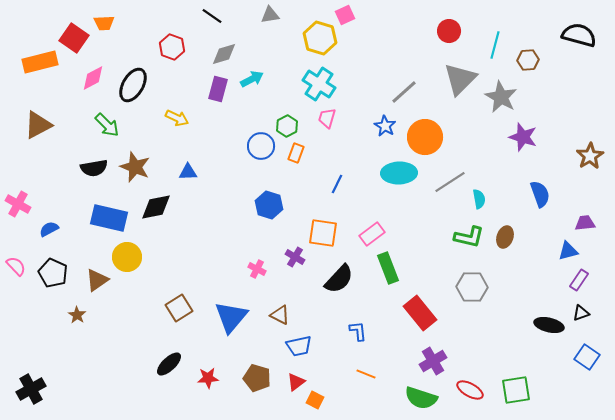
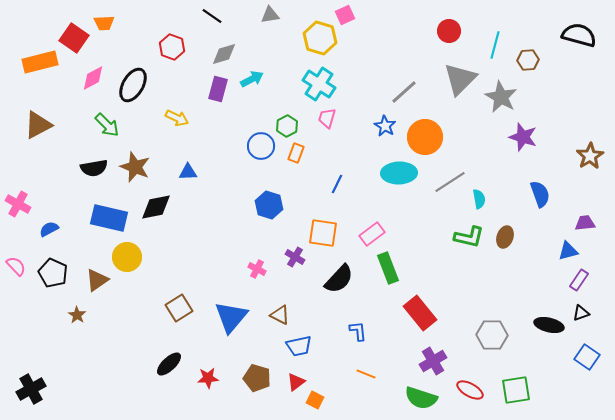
gray hexagon at (472, 287): moved 20 px right, 48 px down
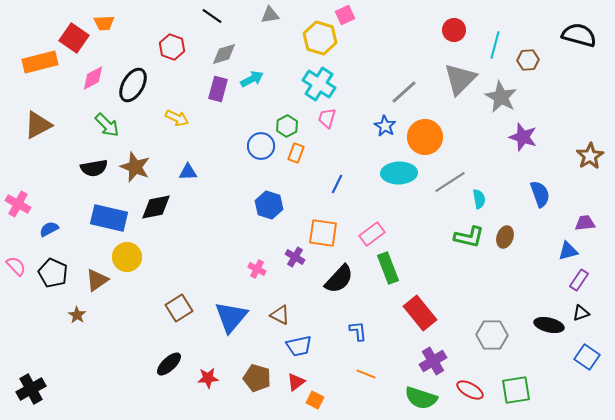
red circle at (449, 31): moved 5 px right, 1 px up
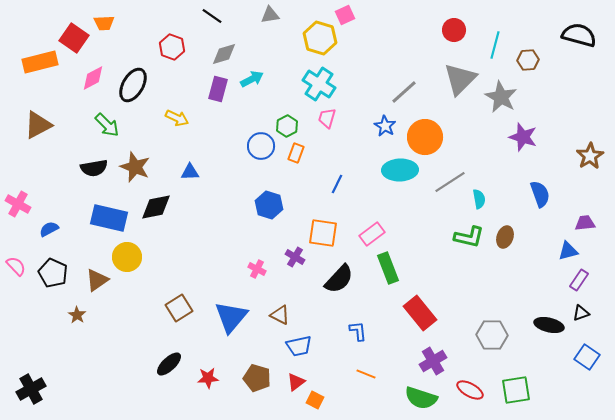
blue triangle at (188, 172): moved 2 px right
cyan ellipse at (399, 173): moved 1 px right, 3 px up
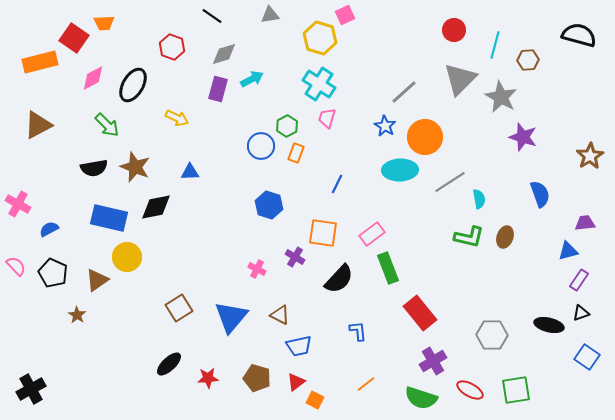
orange line at (366, 374): moved 10 px down; rotated 60 degrees counterclockwise
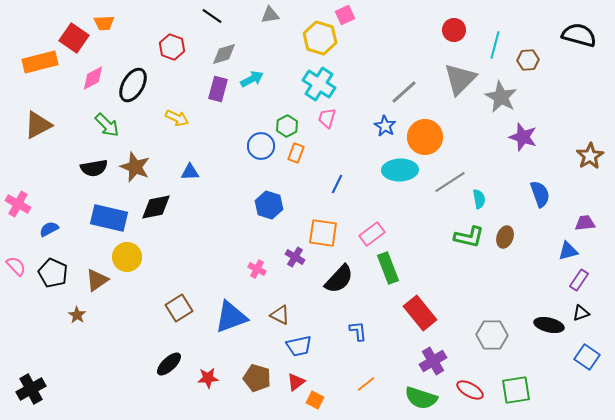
blue triangle at (231, 317): rotated 30 degrees clockwise
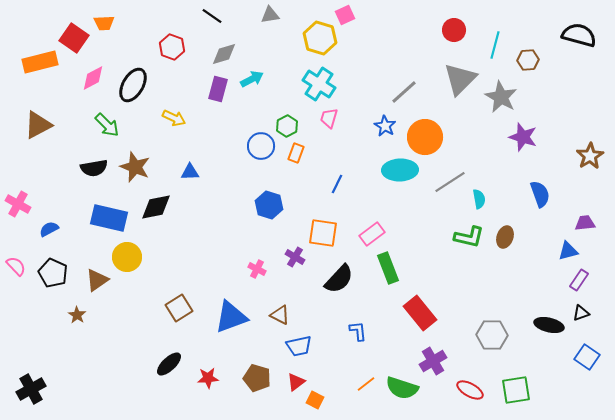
yellow arrow at (177, 118): moved 3 px left
pink trapezoid at (327, 118): moved 2 px right
green semicircle at (421, 398): moved 19 px left, 10 px up
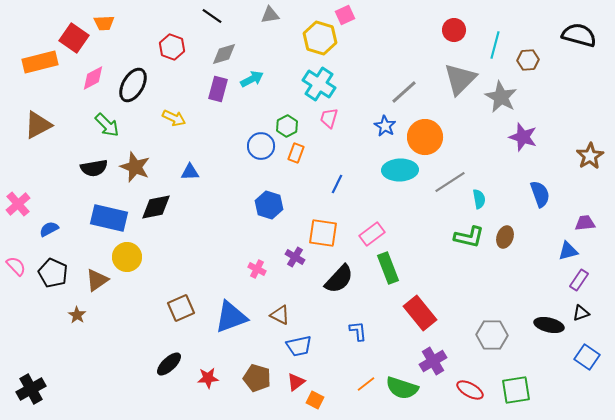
pink cross at (18, 204): rotated 20 degrees clockwise
brown square at (179, 308): moved 2 px right; rotated 8 degrees clockwise
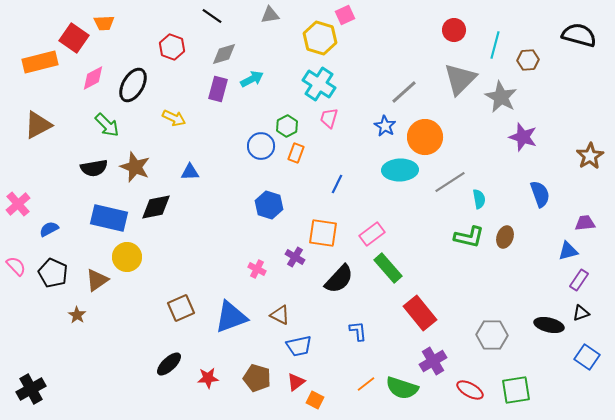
green rectangle at (388, 268): rotated 20 degrees counterclockwise
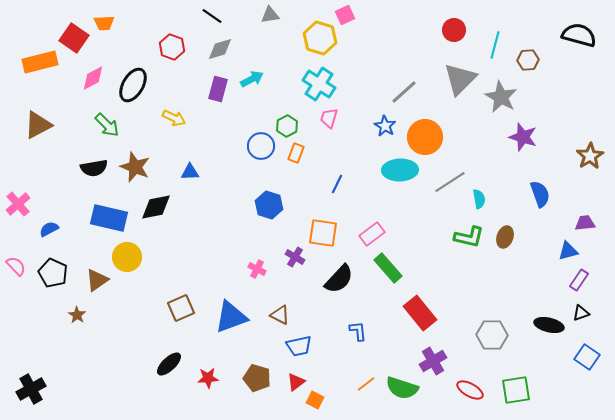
gray diamond at (224, 54): moved 4 px left, 5 px up
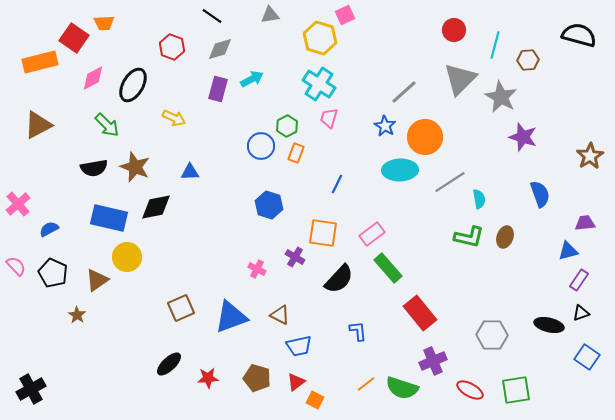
purple cross at (433, 361): rotated 8 degrees clockwise
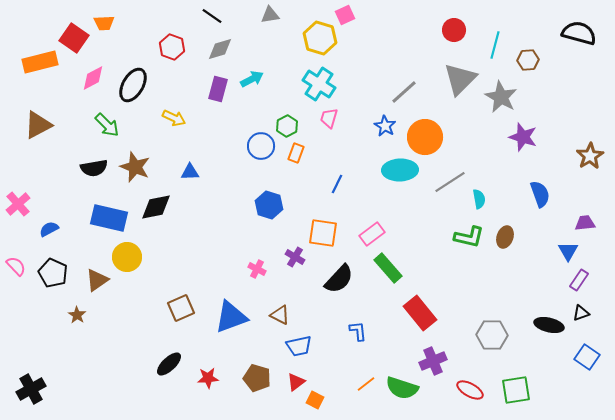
black semicircle at (579, 35): moved 2 px up
blue triangle at (568, 251): rotated 45 degrees counterclockwise
